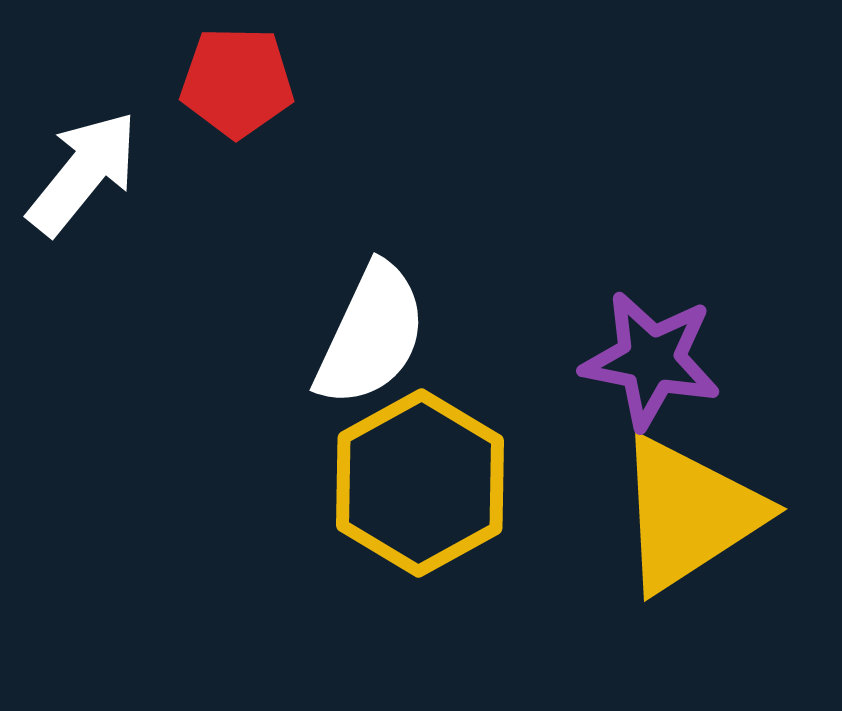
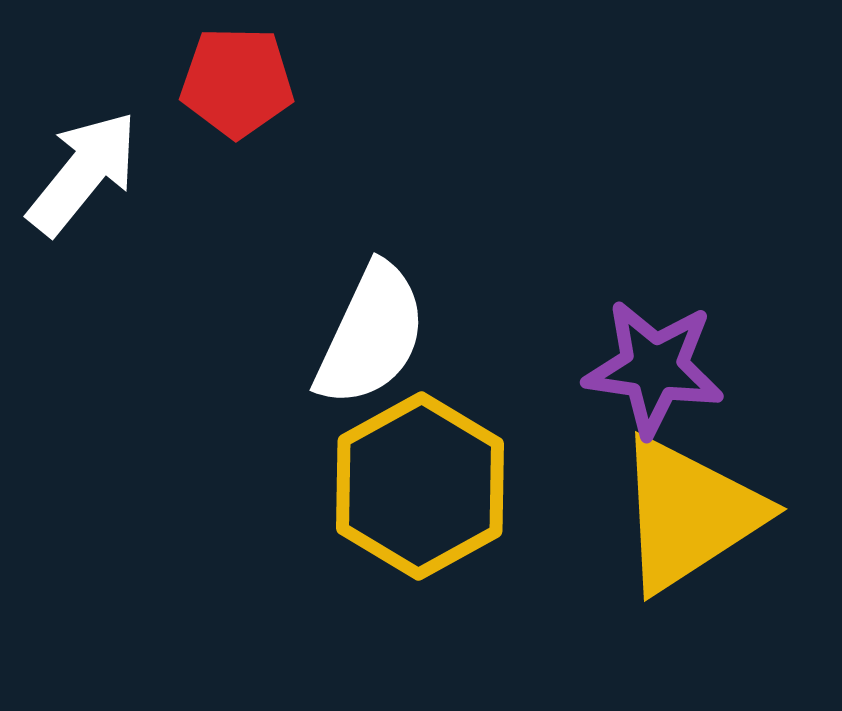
purple star: moved 3 px right, 8 px down; rotated 3 degrees counterclockwise
yellow hexagon: moved 3 px down
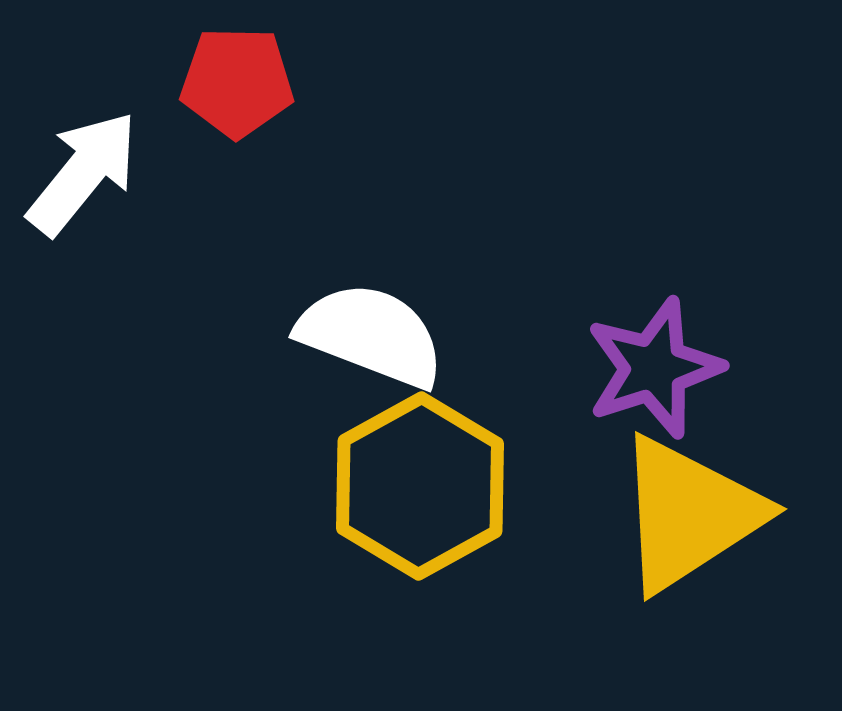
white semicircle: rotated 94 degrees counterclockwise
purple star: rotated 26 degrees counterclockwise
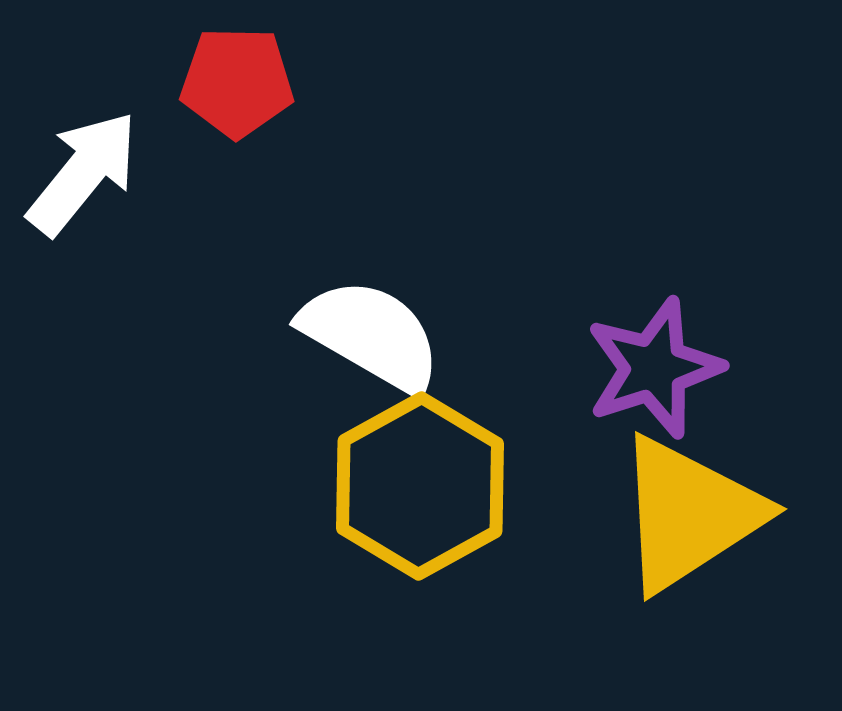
white semicircle: rotated 9 degrees clockwise
